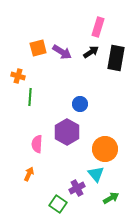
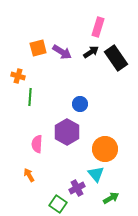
black rectangle: rotated 45 degrees counterclockwise
orange arrow: moved 1 px down; rotated 56 degrees counterclockwise
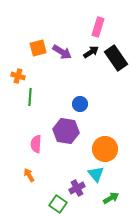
purple hexagon: moved 1 px left, 1 px up; rotated 20 degrees counterclockwise
pink semicircle: moved 1 px left
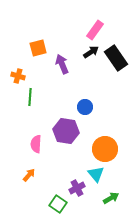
pink rectangle: moved 3 px left, 3 px down; rotated 18 degrees clockwise
purple arrow: moved 12 px down; rotated 144 degrees counterclockwise
blue circle: moved 5 px right, 3 px down
orange arrow: rotated 72 degrees clockwise
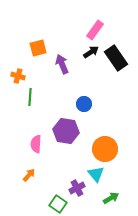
blue circle: moved 1 px left, 3 px up
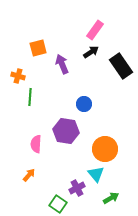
black rectangle: moved 5 px right, 8 px down
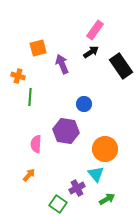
green arrow: moved 4 px left, 1 px down
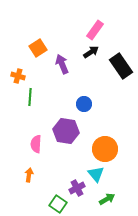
orange square: rotated 18 degrees counterclockwise
orange arrow: rotated 32 degrees counterclockwise
